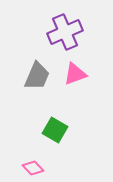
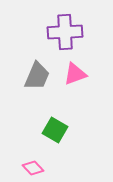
purple cross: rotated 20 degrees clockwise
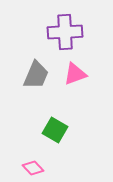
gray trapezoid: moved 1 px left, 1 px up
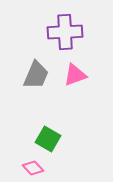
pink triangle: moved 1 px down
green square: moved 7 px left, 9 px down
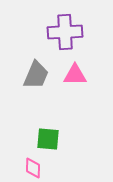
pink triangle: rotated 20 degrees clockwise
green square: rotated 25 degrees counterclockwise
pink diamond: rotated 45 degrees clockwise
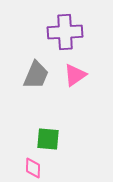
pink triangle: rotated 35 degrees counterclockwise
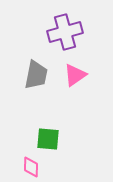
purple cross: rotated 12 degrees counterclockwise
gray trapezoid: rotated 12 degrees counterclockwise
pink diamond: moved 2 px left, 1 px up
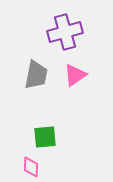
green square: moved 3 px left, 2 px up; rotated 10 degrees counterclockwise
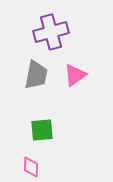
purple cross: moved 14 px left
green square: moved 3 px left, 7 px up
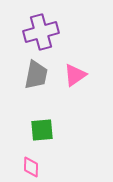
purple cross: moved 10 px left
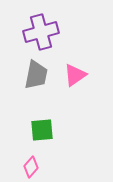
pink diamond: rotated 40 degrees clockwise
